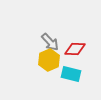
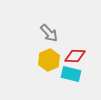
gray arrow: moved 1 px left, 9 px up
red diamond: moved 7 px down
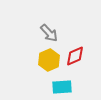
red diamond: rotated 25 degrees counterclockwise
cyan rectangle: moved 9 px left, 13 px down; rotated 18 degrees counterclockwise
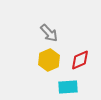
red diamond: moved 5 px right, 4 px down
cyan rectangle: moved 6 px right
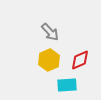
gray arrow: moved 1 px right, 1 px up
cyan rectangle: moved 1 px left, 2 px up
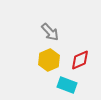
cyan rectangle: rotated 24 degrees clockwise
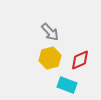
yellow hexagon: moved 1 px right, 2 px up; rotated 10 degrees clockwise
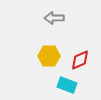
gray arrow: moved 4 px right, 14 px up; rotated 132 degrees clockwise
yellow hexagon: moved 1 px left, 2 px up; rotated 15 degrees clockwise
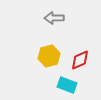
yellow hexagon: rotated 15 degrees counterclockwise
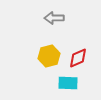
red diamond: moved 2 px left, 2 px up
cyan rectangle: moved 1 px right, 2 px up; rotated 18 degrees counterclockwise
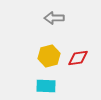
red diamond: rotated 15 degrees clockwise
cyan rectangle: moved 22 px left, 3 px down
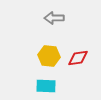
yellow hexagon: rotated 20 degrees clockwise
